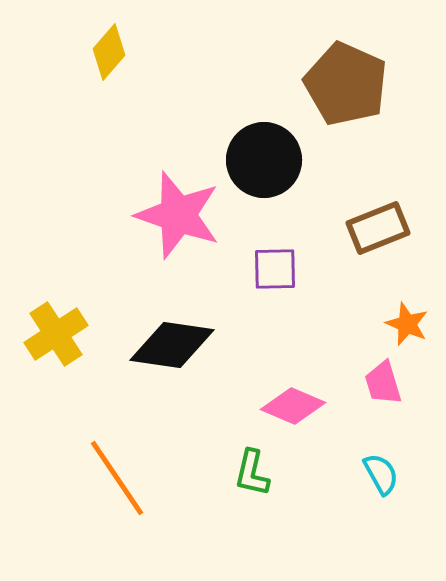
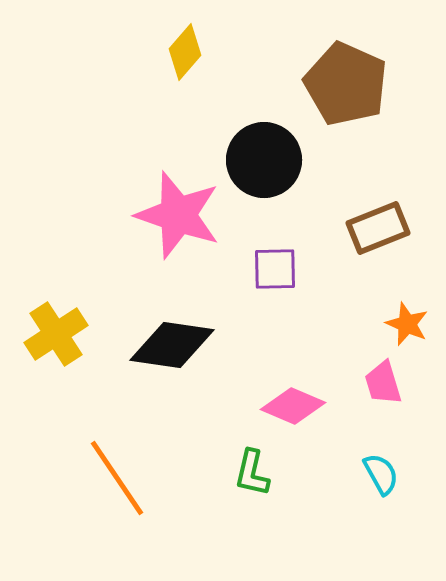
yellow diamond: moved 76 px right
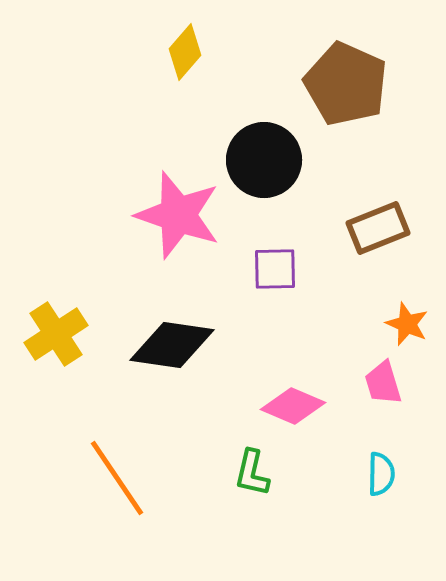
cyan semicircle: rotated 30 degrees clockwise
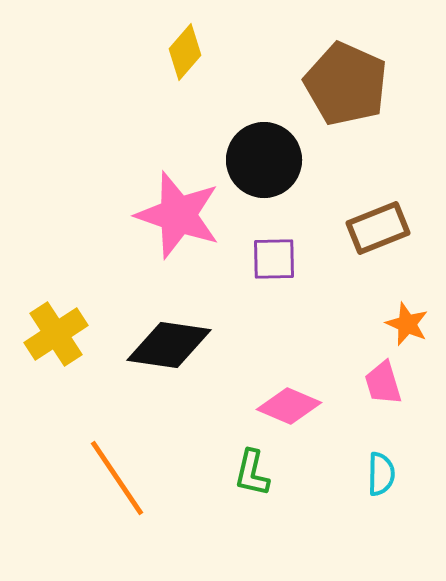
purple square: moved 1 px left, 10 px up
black diamond: moved 3 px left
pink diamond: moved 4 px left
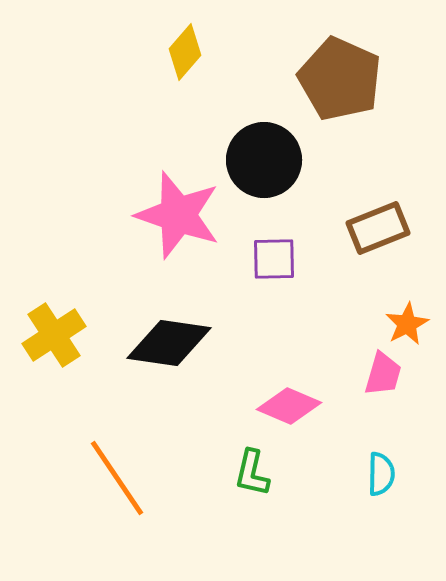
brown pentagon: moved 6 px left, 5 px up
orange star: rotated 21 degrees clockwise
yellow cross: moved 2 px left, 1 px down
black diamond: moved 2 px up
pink trapezoid: moved 9 px up; rotated 147 degrees counterclockwise
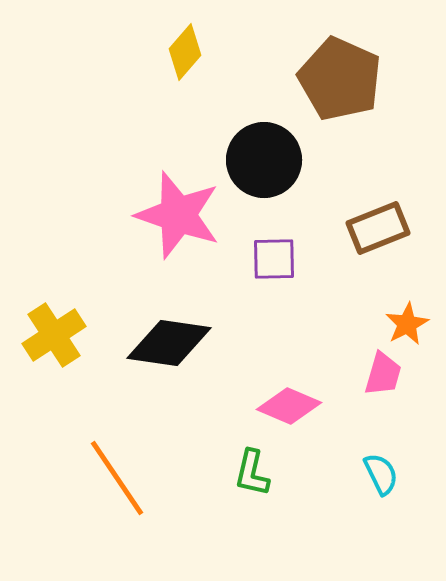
cyan semicircle: rotated 27 degrees counterclockwise
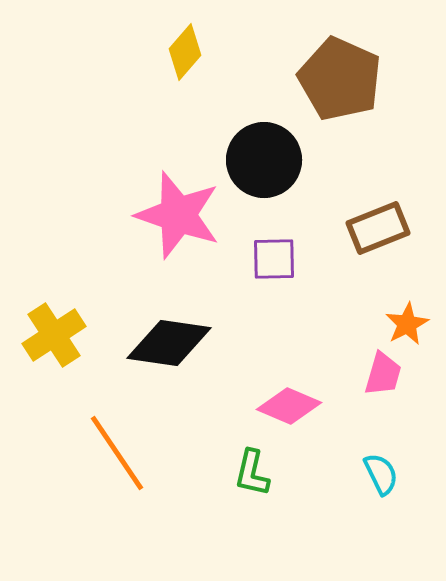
orange line: moved 25 px up
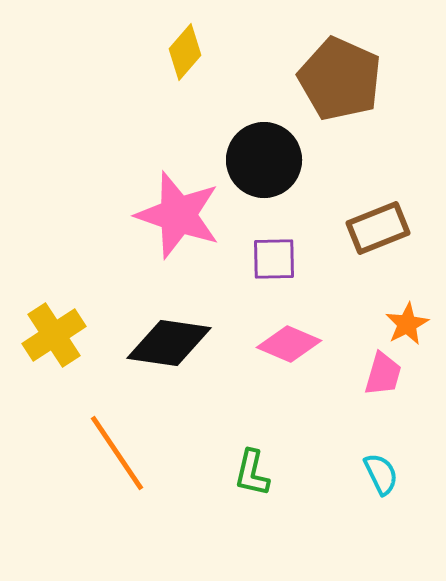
pink diamond: moved 62 px up
